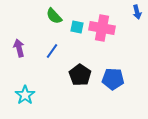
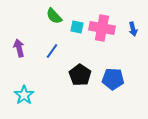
blue arrow: moved 4 px left, 17 px down
cyan star: moved 1 px left
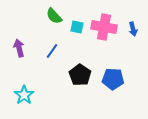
pink cross: moved 2 px right, 1 px up
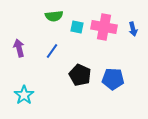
green semicircle: rotated 54 degrees counterclockwise
black pentagon: rotated 10 degrees counterclockwise
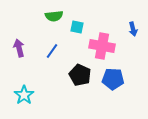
pink cross: moved 2 px left, 19 px down
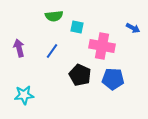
blue arrow: moved 1 px up; rotated 48 degrees counterclockwise
cyan star: rotated 30 degrees clockwise
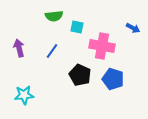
blue pentagon: rotated 15 degrees clockwise
